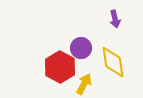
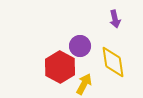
purple circle: moved 1 px left, 2 px up
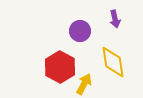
purple circle: moved 15 px up
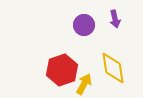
purple circle: moved 4 px right, 6 px up
yellow diamond: moved 6 px down
red hexagon: moved 2 px right, 3 px down; rotated 12 degrees clockwise
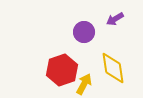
purple arrow: rotated 72 degrees clockwise
purple circle: moved 7 px down
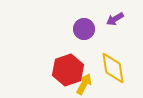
purple circle: moved 3 px up
red hexagon: moved 6 px right
